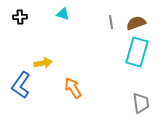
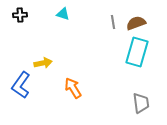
black cross: moved 2 px up
gray line: moved 2 px right
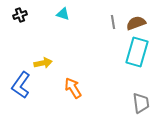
black cross: rotated 16 degrees counterclockwise
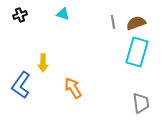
yellow arrow: rotated 102 degrees clockwise
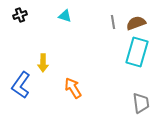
cyan triangle: moved 2 px right, 2 px down
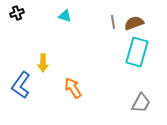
black cross: moved 3 px left, 2 px up
brown semicircle: moved 2 px left
gray trapezoid: rotated 35 degrees clockwise
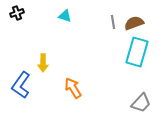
gray trapezoid: rotated 15 degrees clockwise
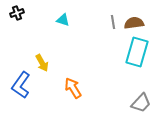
cyan triangle: moved 2 px left, 4 px down
brown semicircle: rotated 12 degrees clockwise
yellow arrow: moved 1 px left; rotated 30 degrees counterclockwise
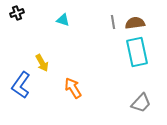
brown semicircle: moved 1 px right
cyan rectangle: rotated 28 degrees counterclockwise
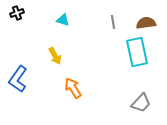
brown semicircle: moved 11 px right
yellow arrow: moved 13 px right, 7 px up
blue L-shape: moved 3 px left, 6 px up
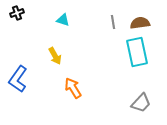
brown semicircle: moved 6 px left
